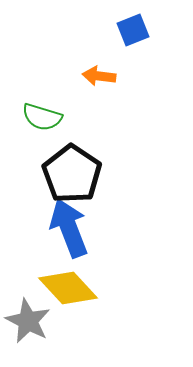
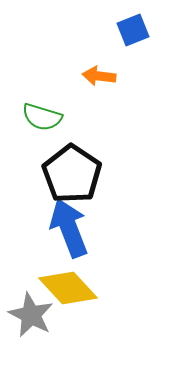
gray star: moved 3 px right, 6 px up
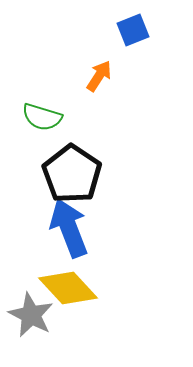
orange arrow: rotated 116 degrees clockwise
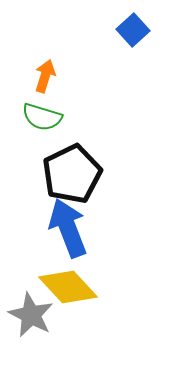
blue square: rotated 20 degrees counterclockwise
orange arrow: moved 54 px left; rotated 16 degrees counterclockwise
black pentagon: rotated 12 degrees clockwise
blue arrow: moved 1 px left
yellow diamond: moved 1 px up
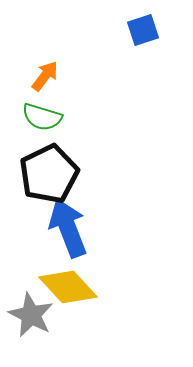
blue square: moved 10 px right; rotated 24 degrees clockwise
orange arrow: rotated 20 degrees clockwise
black pentagon: moved 23 px left
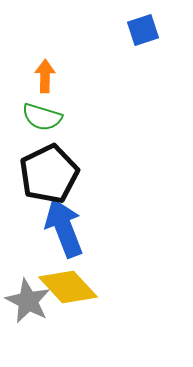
orange arrow: rotated 36 degrees counterclockwise
blue arrow: moved 4 px left
gray star: moved 3 px left, 14 px up
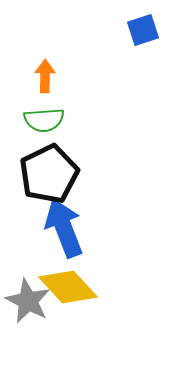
green semicircle: moved 2 px right, 3 px down; rotated 21 degrees counterclockwise
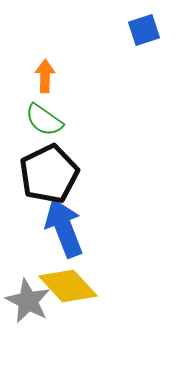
blue square: moved 1 px right
green semicircle: rotated 39 degrees clockwise
yellow diamond: moved 1 px up
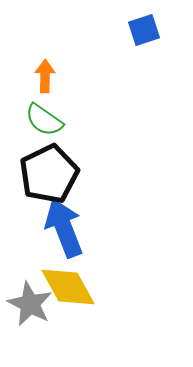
yellow diamond: moved 1 px down; rotated 14 degrees clockwise
gray star: moved 2 px right, 3 px down
